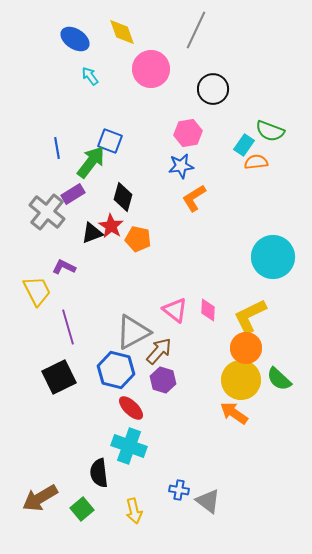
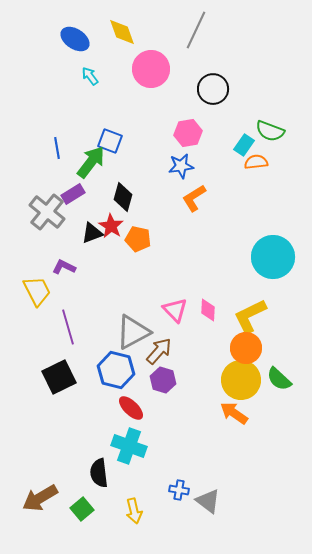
pink triangle at (175, 310): rotated 8 degrees clockwise
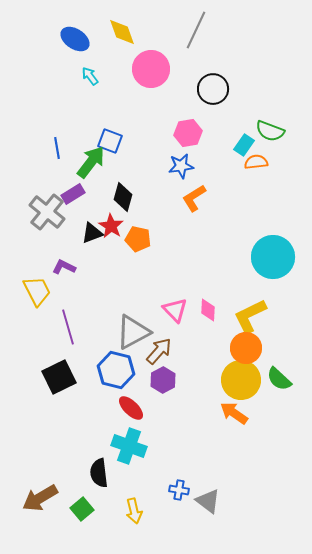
purple hexagon at (163, 380): rotated 15 degrees clockwise
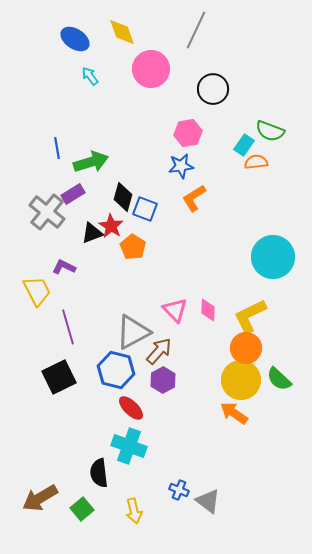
blue square at (110, 141): moved 35 px right, 68 px down
green arrow at (91, 162): rotated 36 degrees clockwise
orange pentagon at (138, 239): moved 5 px left, 8 px down; rotated 20 degrees clockwise
blue cross at (179, 490): rotated 12 degrees clockwise
